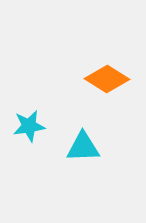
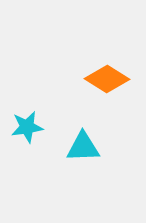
cyan star: moved 2 px left, 1 px down
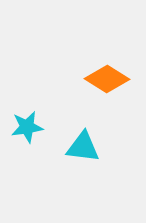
cyan triangle: rotated 9 degrees clockwise
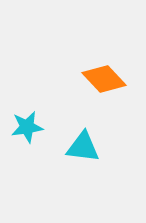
orange diamond: moved 3 px left; rotated 15 degrees clockwise
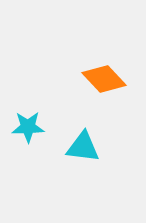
cyan star: moved 1 px right; rotated 8 degrees clockwise
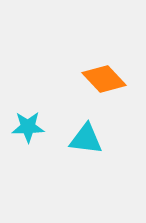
cyan triangle: moved 3 px right, 8 px up
